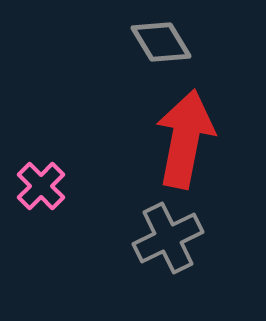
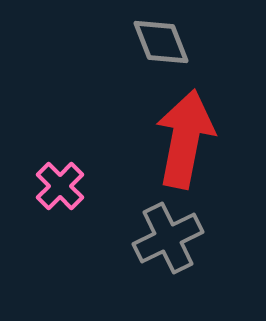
gray diamond: rotated 10 degrees clockwise
pink cross: moved 19 px right
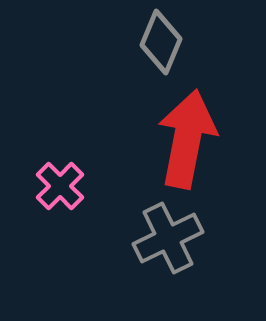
gray diamond: rotated 44 degrees clockwise
red arrow: moved 2 px right
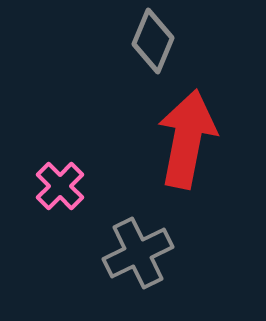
gray diamond: moved 8 px left, 1 px up
gray cross: moved 30 px left, 15 px down
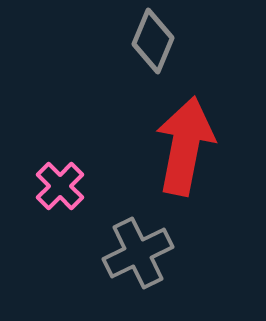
red arrow: moved 2 px left, 7 px down
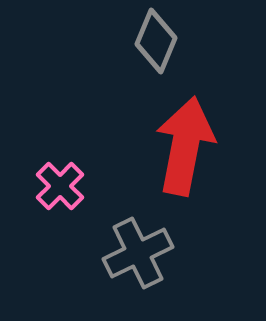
gray diamond: moved 3 px right
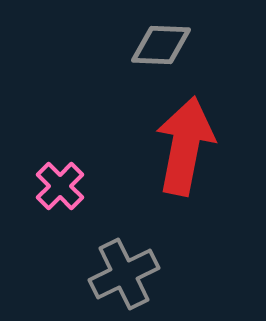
gray diamond: moved 5 px right, 4 px down; rotated 70 degrees clockwise
gray cross: moved 14 px left, 21 px down
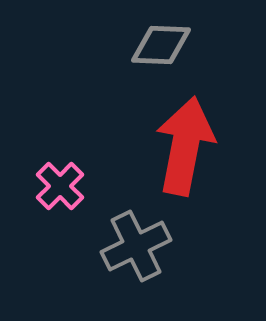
gray cross: moved 12 px right, 28 px up
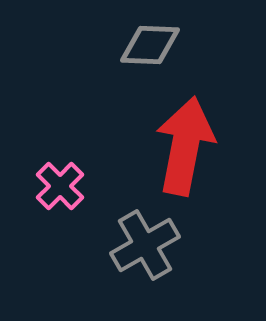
gray diamond: moved 11 px left
gray cross: moved 9 px right, 1 px up; rotated 4 degrees counterclockwise
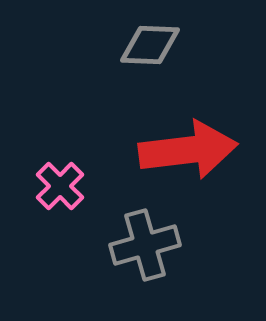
red arrow: moved 3 px right, 4 px down; rotated 72 degrees clockwise
gray cross: rotated 14 degrees clockwise
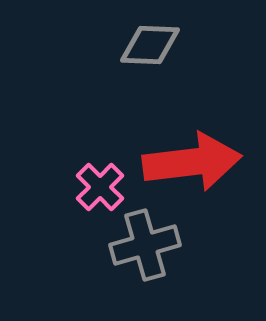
red arrow: moved 4 px right, 12 px down
pink cross: moved 40 px right, 1 px down
